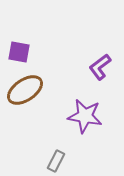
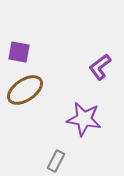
purple star: moved 1 px left, 3 px down
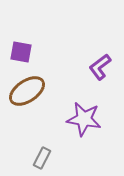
purple square: moved 2 px right
brown ellipse: moved 2 px right, 1 px down
gray rectangle: moved 14 px left, 3 px up
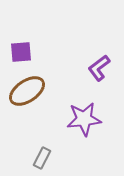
purple square: rotated 15 degrees counterclockwise
purple L-shape: moved 1 px left, 1 px down
purple star: rotated 16 degrees counterclockwise
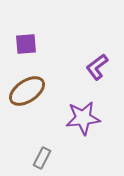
purple square: moved 5 px right, 8 px up
purple L-shape: moved 2 px left, 1 px up
purple star: moved 1 px left, 1 px up
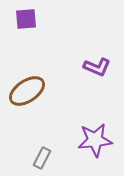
purple square: moved 25 px up
purple L-shape: rotated 120 degrees counterclockwise
purple star: moved 12 px right, 22 px down
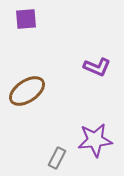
gray rectangle: moved 15 px right
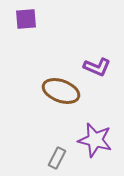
brown ellipse: moved 34 px right; rotated 54 degrees clockwise
purple star: rotated 20 degrees clockwise
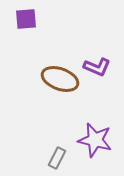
brown ellipse: moved 1 px left, 12 px up
